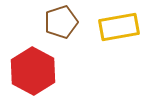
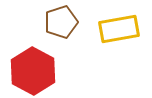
yellow rectangle: moved 2 px down
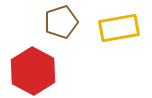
yellow rectangle: moved 1 px up
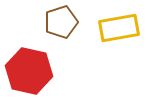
red hexagon: moved 4 px left; rotated 15 degrees counterclockwise
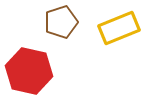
yellow rectangle: rotated 12 degrees counterclockwise
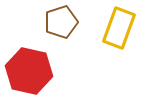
yellow rectangle: rotated 48 degrees counterclockwise
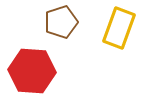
red hexagon: moved 3 px right; rotated 9 degrees counterclockwise
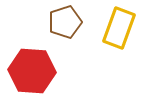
brown pentagon: moved 4 px right
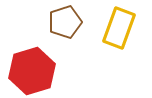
red hexagon: rotated 21 degrees counterclockwise
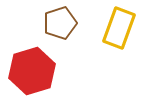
brown pentagon: moved 5 px left, 1 px down
